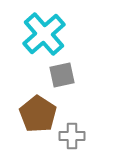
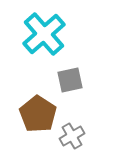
gray square: moved 8 px right, 5 px down
gray cross: rotated 30 degrees counterclockwise
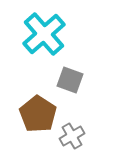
gray square: rotated 32 degrees clockwise
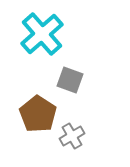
cyan cross: moved 2 px left
